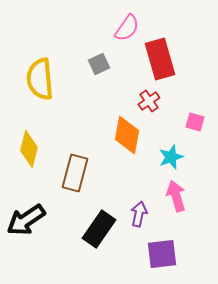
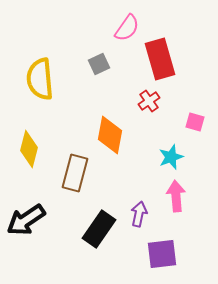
orange diamond: moved 17 px left
pink arrow: rotated 12 degrees clockwise
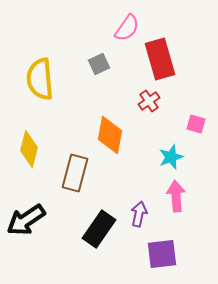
pink square: moved 1 px right, 2 px down
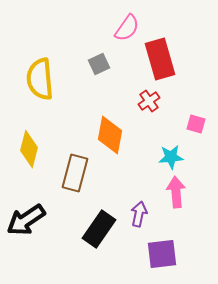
cyan star: rotated 15 degrees clockwise
pink arrow: moved 4 px up
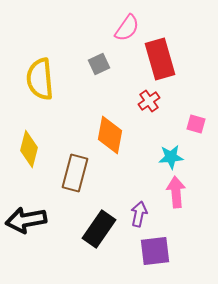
black arrow: rotated 24 degrees clockwise
purple square: moved 7 px left, 3 px up
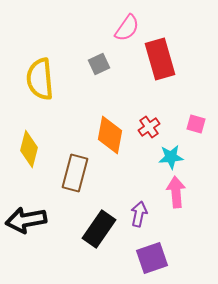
red cross: moved 26 px down
purple square: moved 3 px left, 7 px down; rotated 12 degrees counterclockwise
